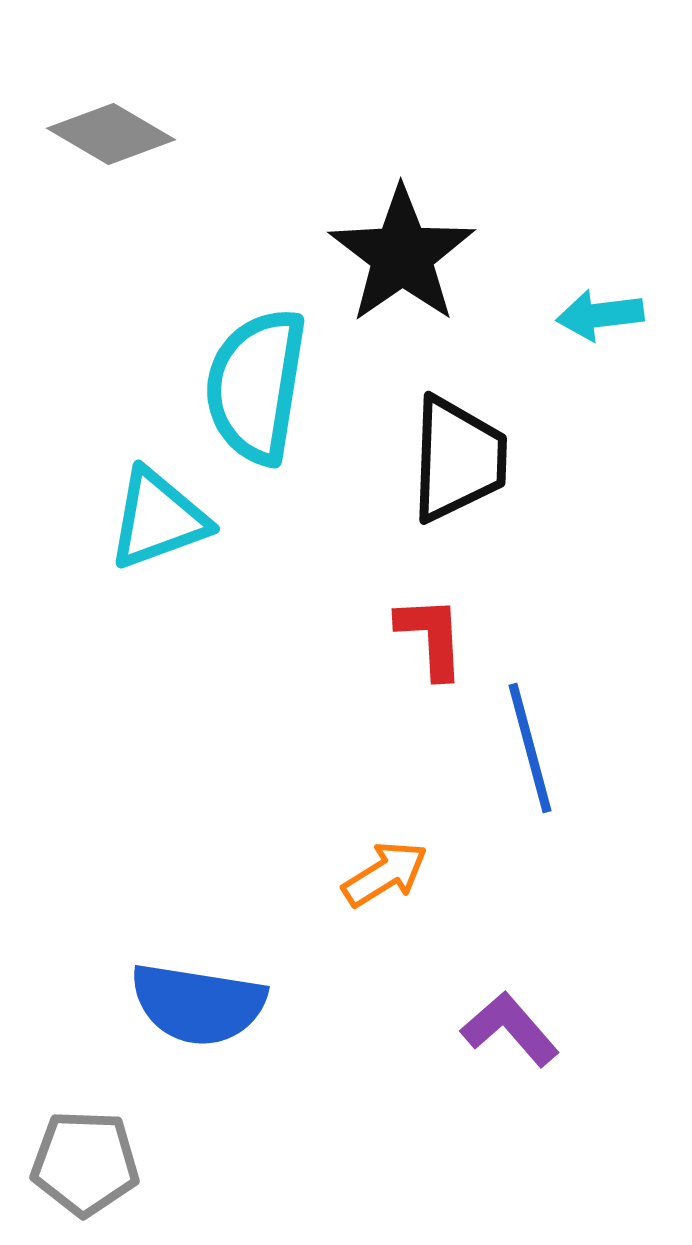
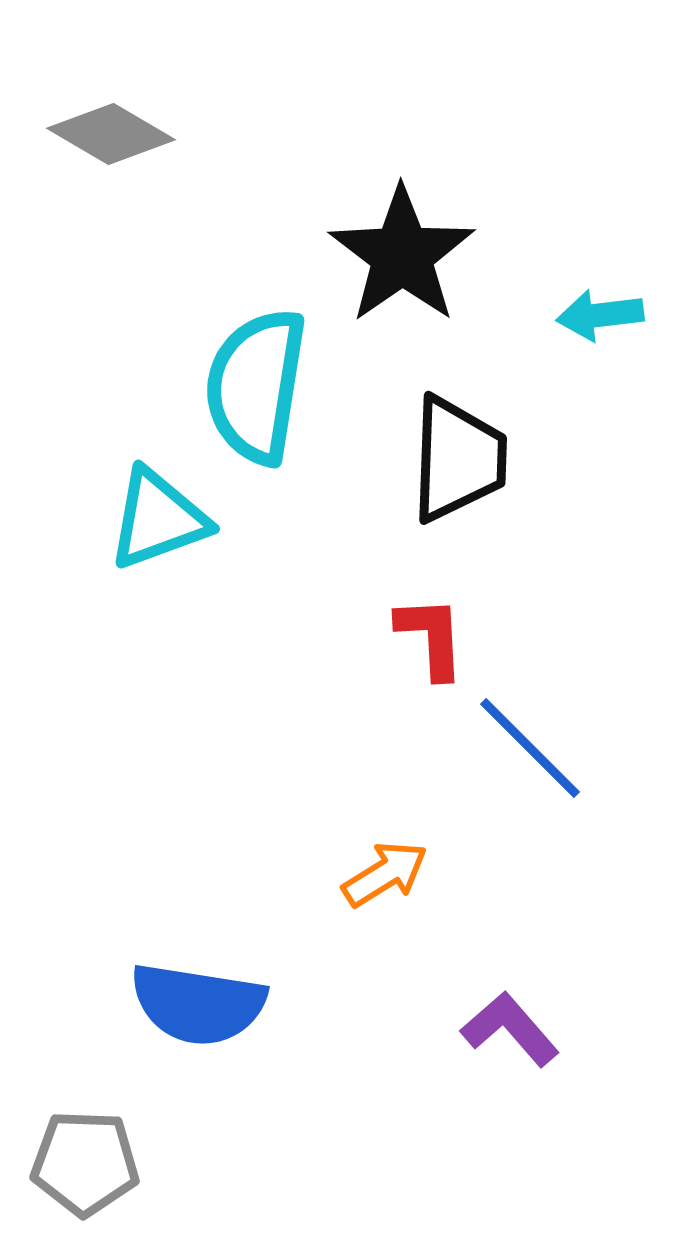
blue line: rotated 30 degrees counterclockwise
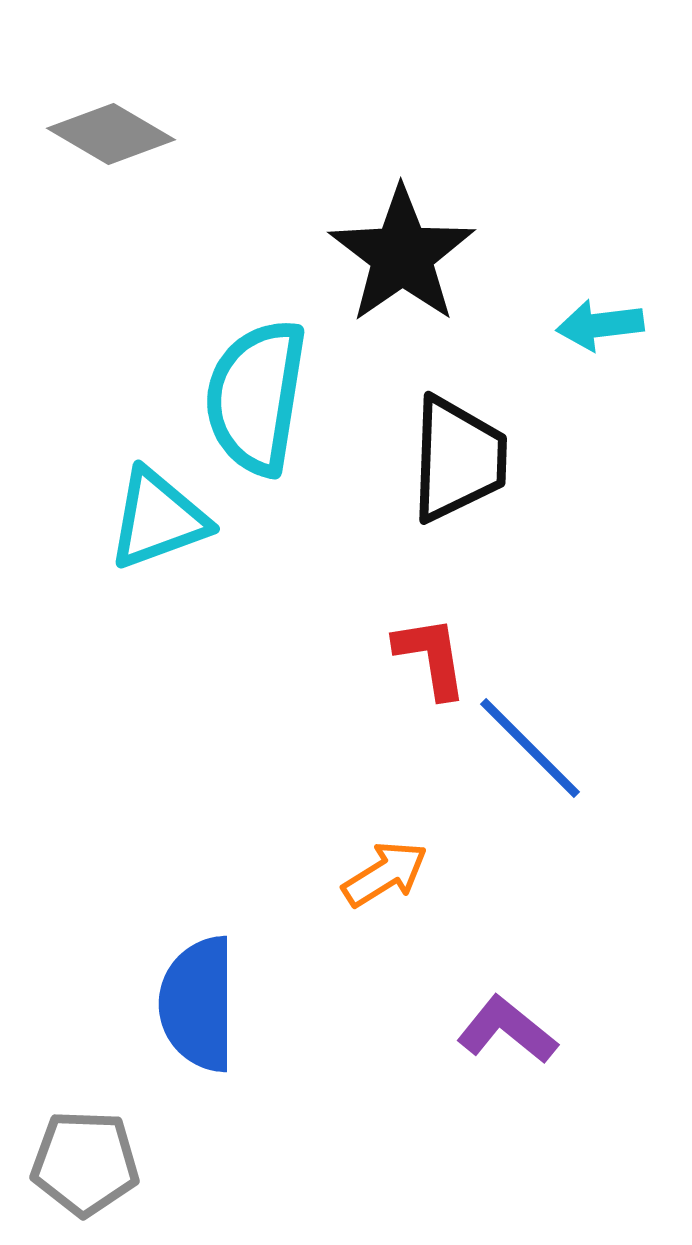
cyan arrow: moved 10 px down
cyan semicircle: moved 11 px down
red L-shape: moved 20 px down; rotated 6 degrees counterclockwise
blue semicircle: rotated 81 degrees clockwise
purple L-shape: moved 3 px left, 1 px down; rotated 10 degrees counterclockwise
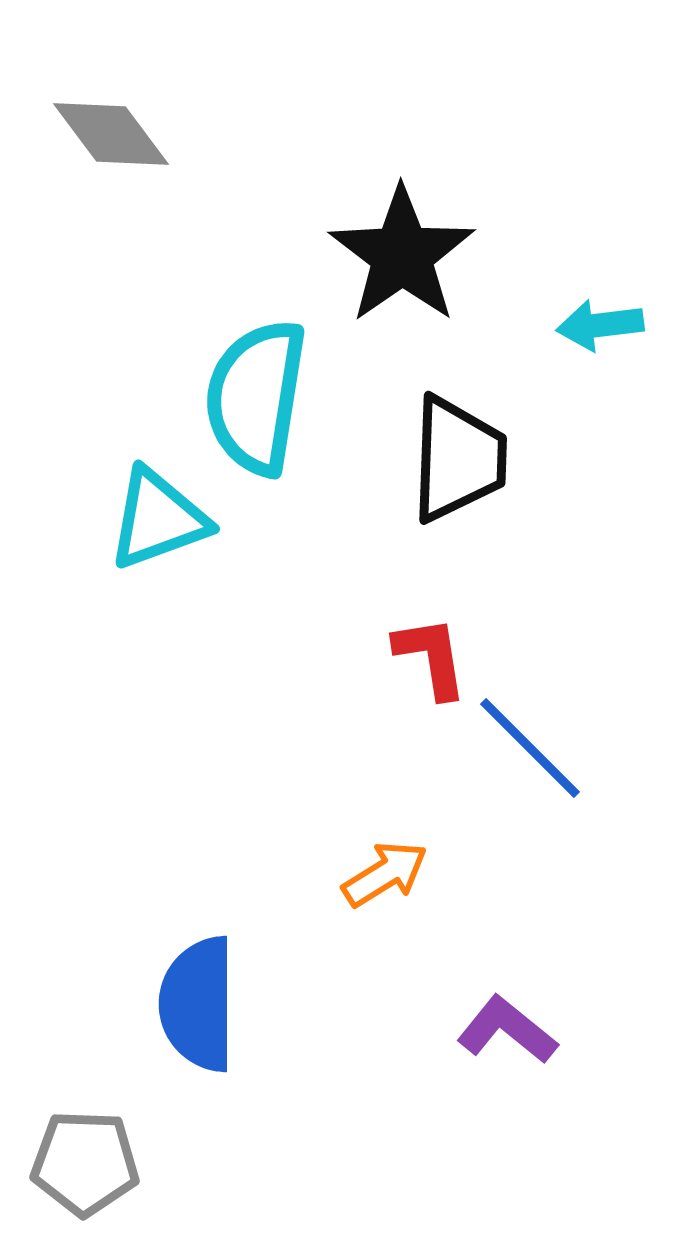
gray diamond: rotated 23 degrees clockwise
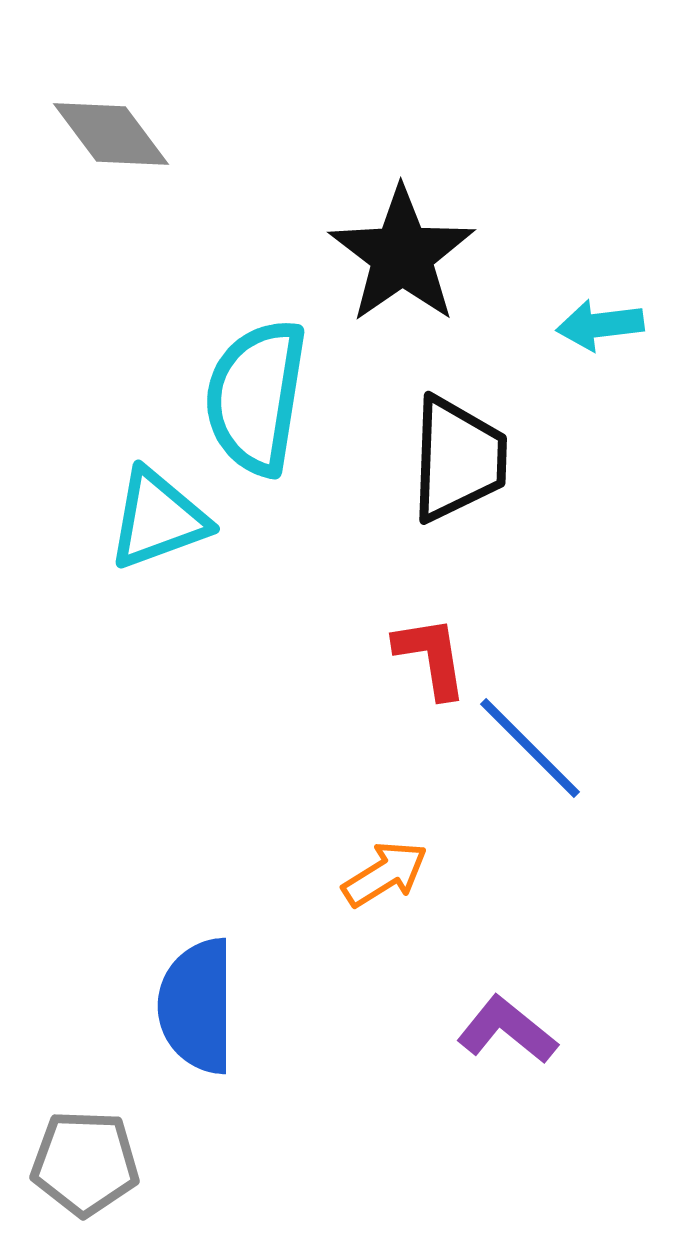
blue semicircle: moved 1 px left, 2 px down
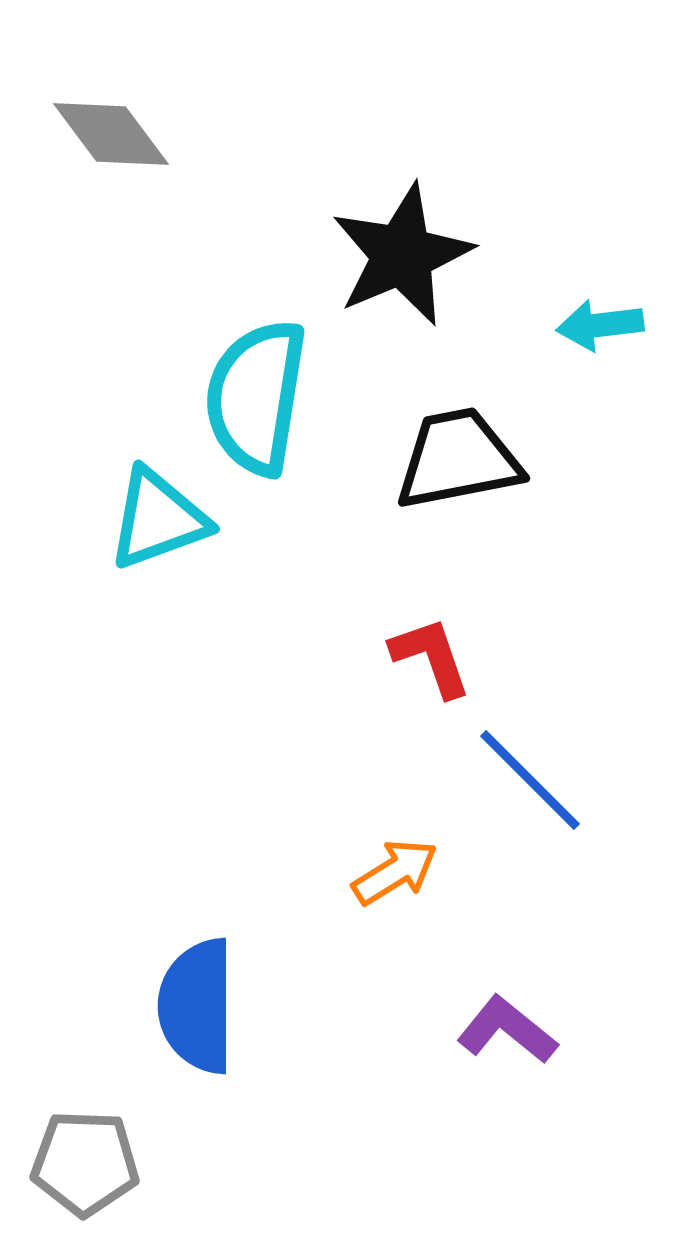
black star: rotated 12 degrees clockwise
black trapezoid: rotated 103 degrees counterclockwise
red L-shape: rotated 10 degrees counterclockwise
blue line: moved 32 px down
orange arrow: moved 10 px right, 2 px up
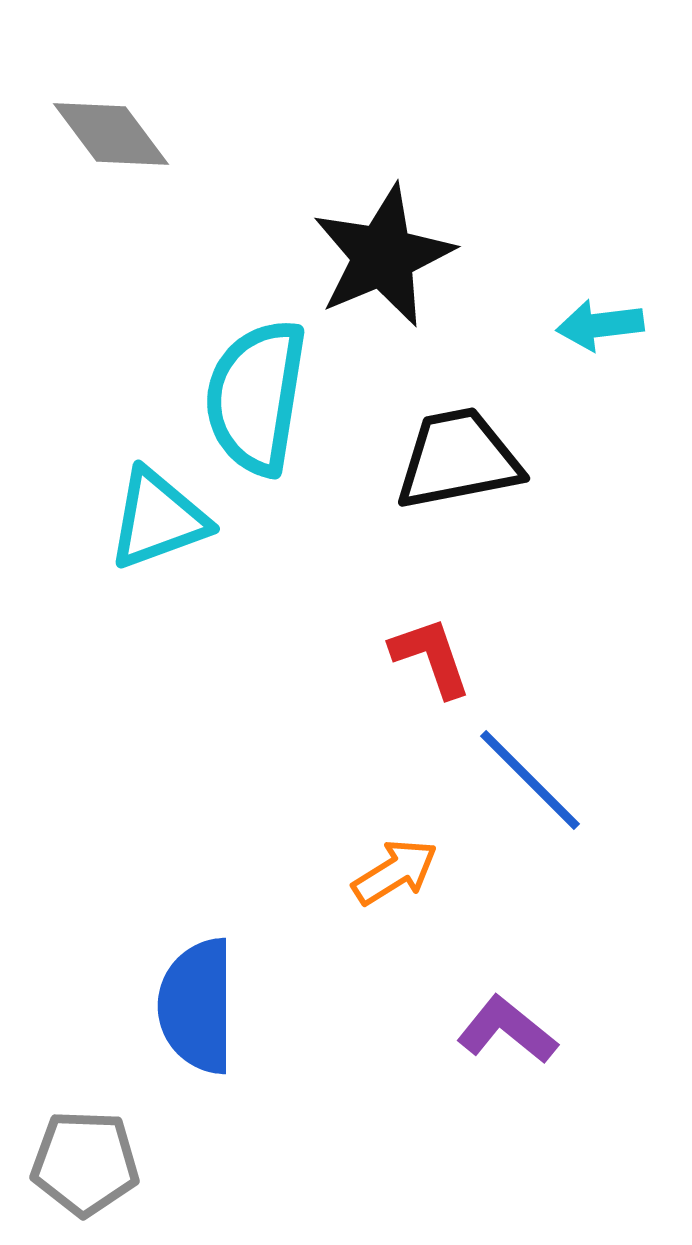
black star: moved 19 px left, 1 px down
